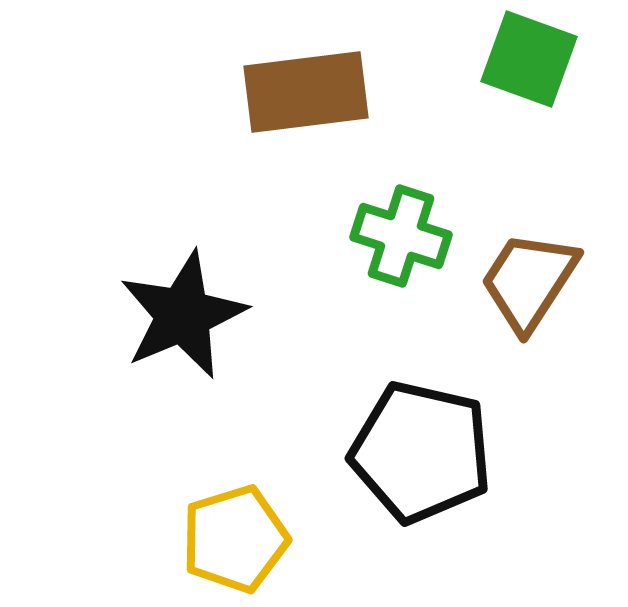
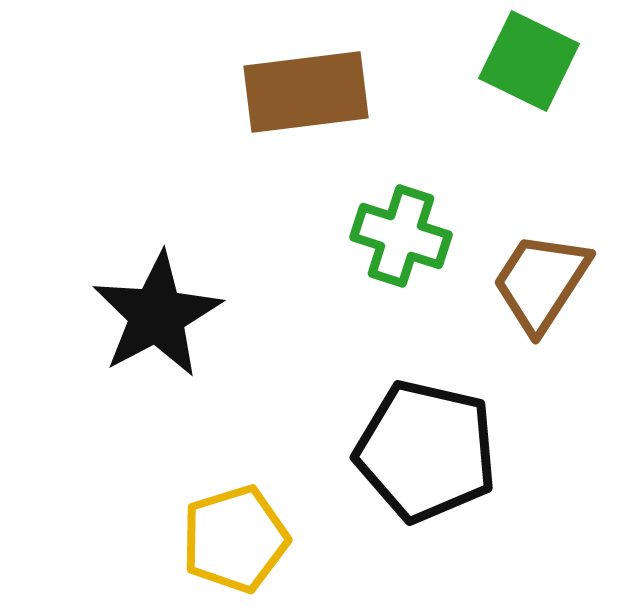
green square: moved 2 px down; rotated 6 degrees clockwise
brown trapezoid: moved 12 px right, 1 px down
black star: moved 26 px left; rotated 5 degrees counterclockwise
black pentagon: moved 5 px right, 1 px up
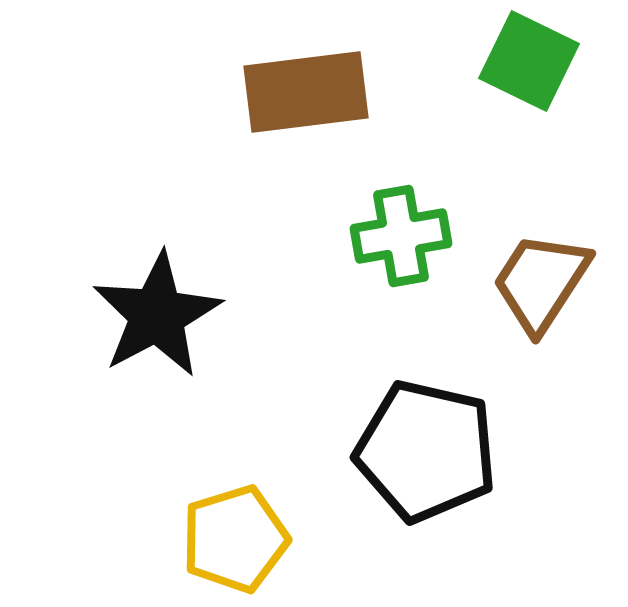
green cross: rotated 28 degrees counterclockwise
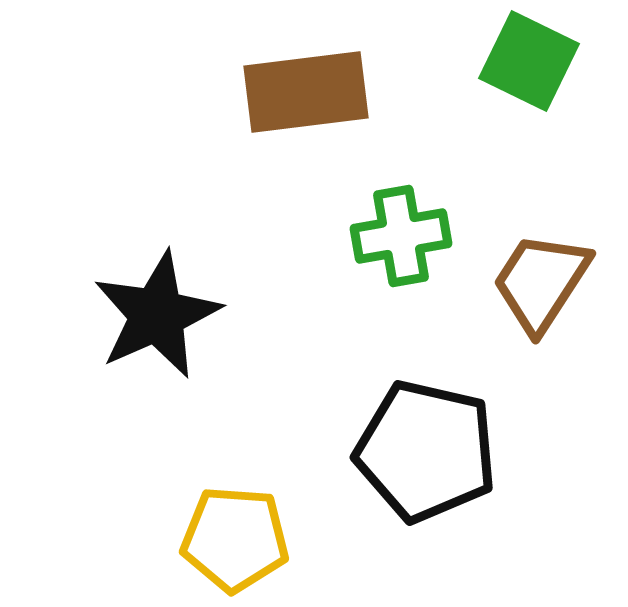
black star: rotated 4 degrees clockwise
yellow pentagon: rotated 21 degrees clockwise
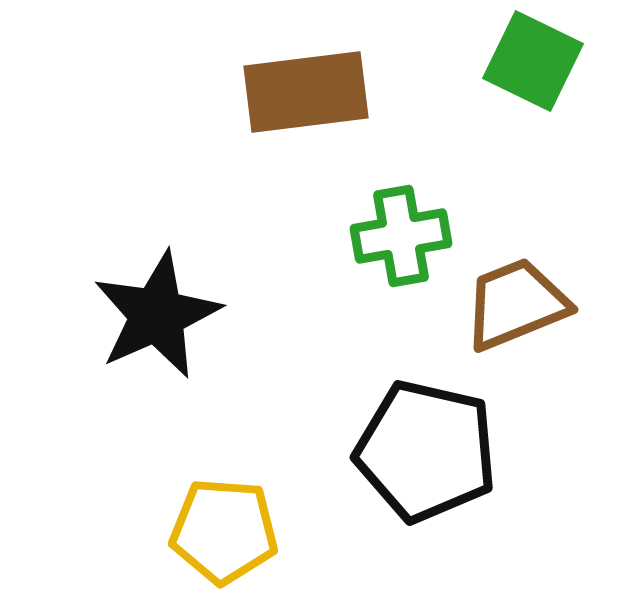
green square: moved 4 px right
brown trapezoid: moved 25 px left, 22 px down; rotated 35 degrees clockwise
yellow pentagon: moved 11 px left, 8 px up
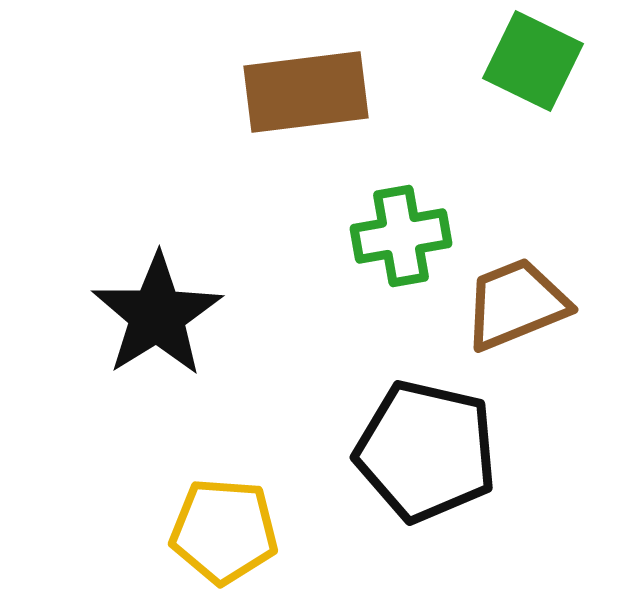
black star: rotated 8 degrees counterclockwise
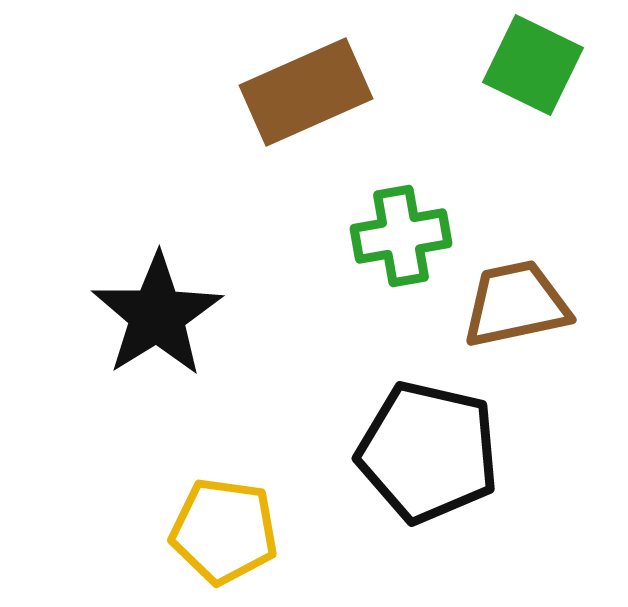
green square: moved 4 px down
brown rectangle: rotated 17 degrees counterclockwise
brown trapezoid: rotated 10 degrees clockwise
black pentagon: moved 2 px right, 1 px down
yellow pentagon: rotated 4 degrees clockwise
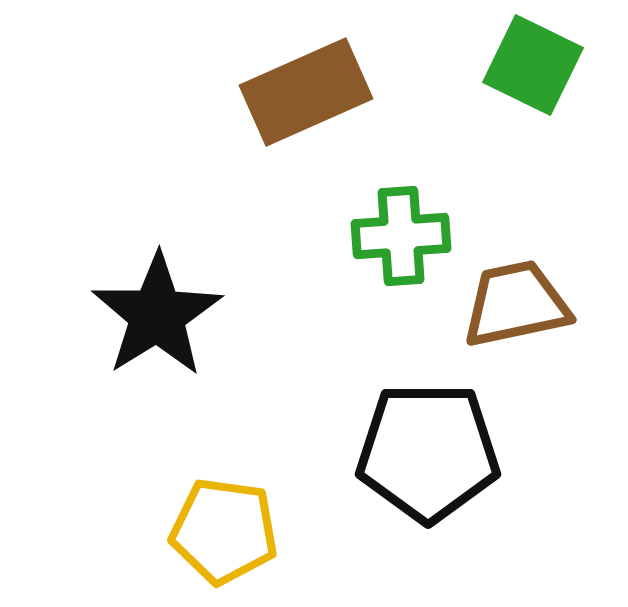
green cross: rotated 6 degrees clockwise
black pentagon: rotated 13 degrees counterclockwise
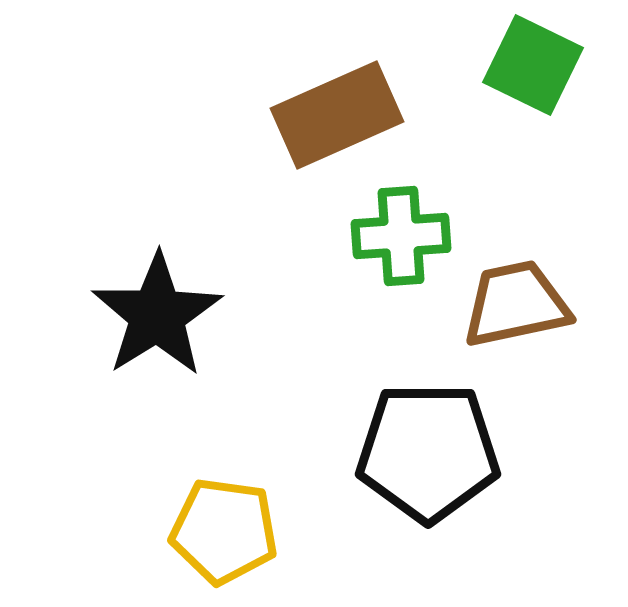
brown rectangle: moved 31 px right, 23 px down
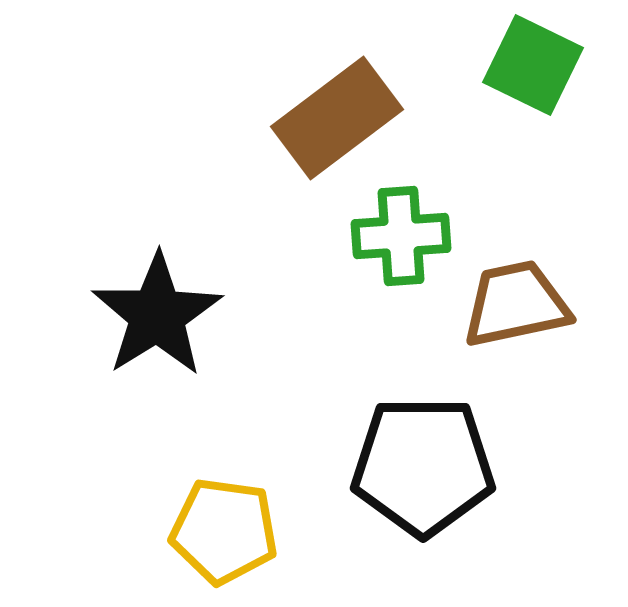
brown rectangle: moved 3 px down; rotated 13 degrees counterclockwise
black pentagon: moved 5 px left, 14 px down
